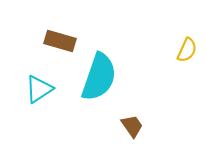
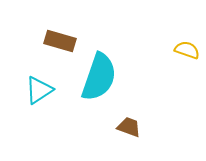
yellow semicircle: rotated 95 degrees counterclockwise
cyan triangle: moved 1 px down
brown trapezoid: moved 3 px left, 1 px down; rotated 35 degrees counterclockwise
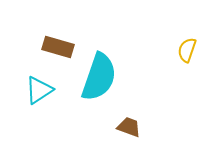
brown rectangle: moved 2 px left, 6 px down
yellow semicircle: rotated 90 degrees counterclockwise
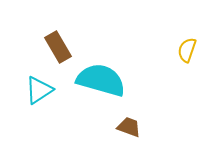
brown rectangle: rotated 44 degrees clockwise
cyan semicircle: moved 2 px right, 3 px down; rotated 93 degrees counterclockwise
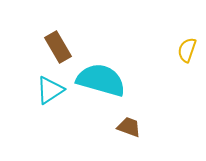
cyan triangle: moved 11 px right
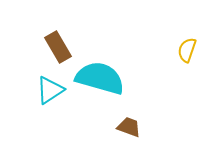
cyan semicircle: moved 1 px left, 2 px up
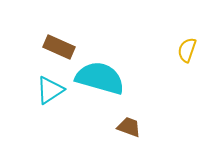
brown rectangle: moved 1 px right; rotated 36 degrees counterclockwise
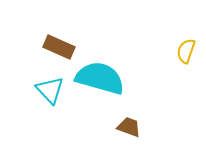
yellow semicircle: moved 1 px left, 1 px down
cyan triangle: rotated 40 degrees counterclockwise
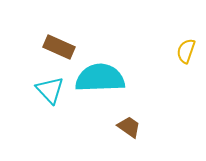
cyan semicircle: rotated 18 degrees counterclockwise
brown trapezoid: rotated 15 degrees clockwise
